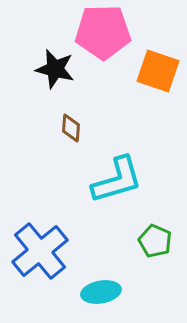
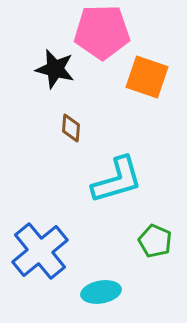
pink pentagon: moved 1 px left
orange square: moved 11 px left, 6 px down
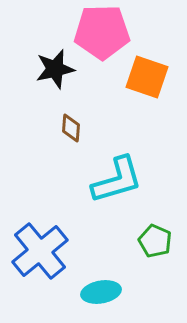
black star: rotated 27 degrees counterclockwise
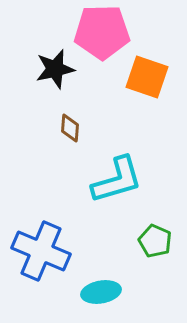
brown diamond: moved 1 px left
blue cross: moved 1 px right; rotated 28 degrees counterclockwise
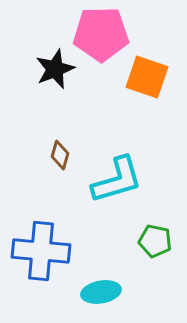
pink pentagon: moved 1 px left, 2 px down
black star: rotated 9 degrees counterclockwise
brown diamond: moved 10 px left, 27 px down; rotated 12 degrees clockwise
green pentagon: rotated 12 degrees counterclockwise
blue cross: rotated 18 degrees counterclockwise
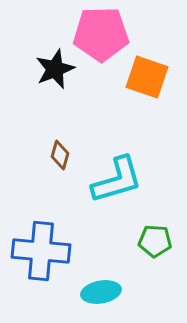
green pentagon: rotated 8 degrees counterclockwise
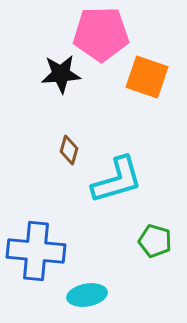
black star: moved 6 px right, 5 px down; rotated 18 degrees clockwise
brown diamond: moved 9 px right, 5 px up
green pentagon: rotated 12 degrees clockwise
blue cross: moved 5 px left
cyan ellipse: moved 14 px left, 3 px down
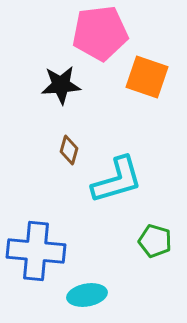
pink pentagon: moved 1 px left, 1 px up; rotated 6 degrees counterclockwise
black star: moved 11 px down
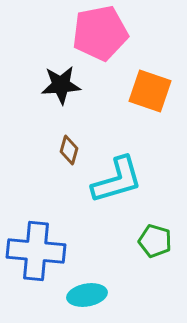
pink pentagon: rotated 4 degrees counterclockwise
orange square: moved 3 px right, 14 px down
